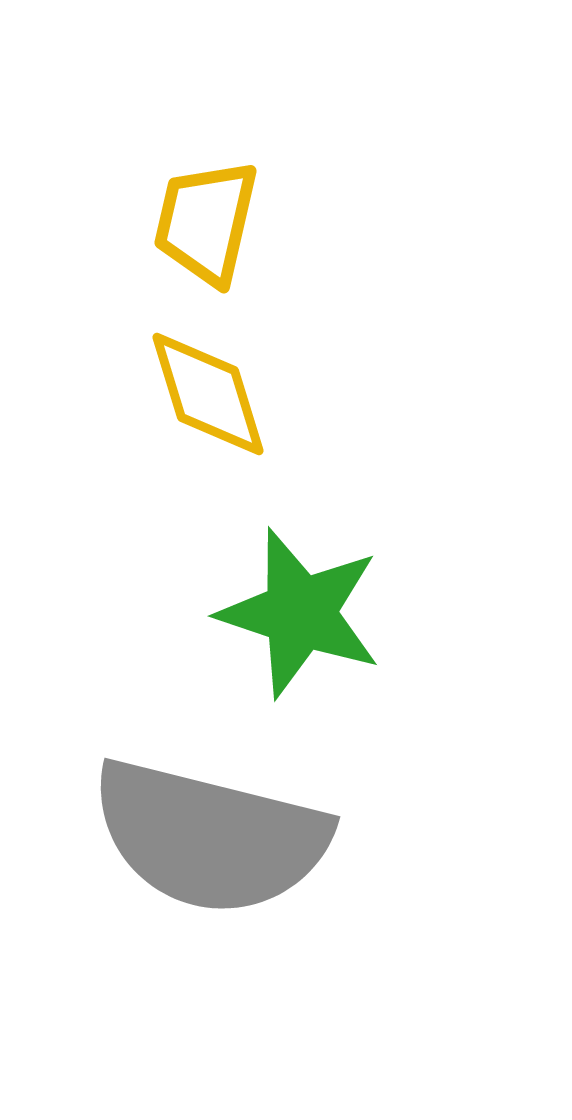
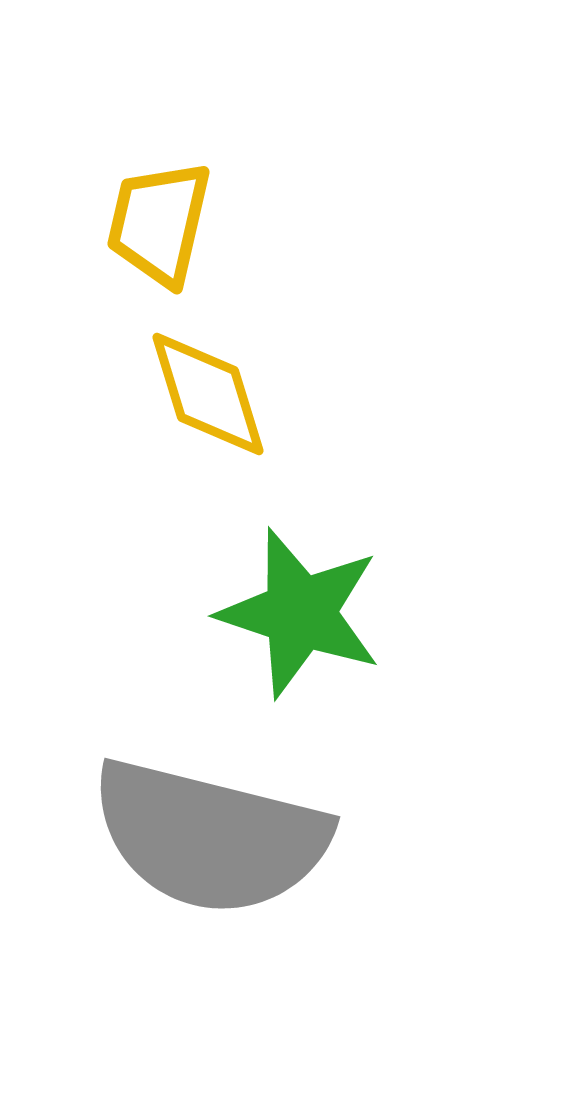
yellow trapezoid: moved 47 px left, 1 px down
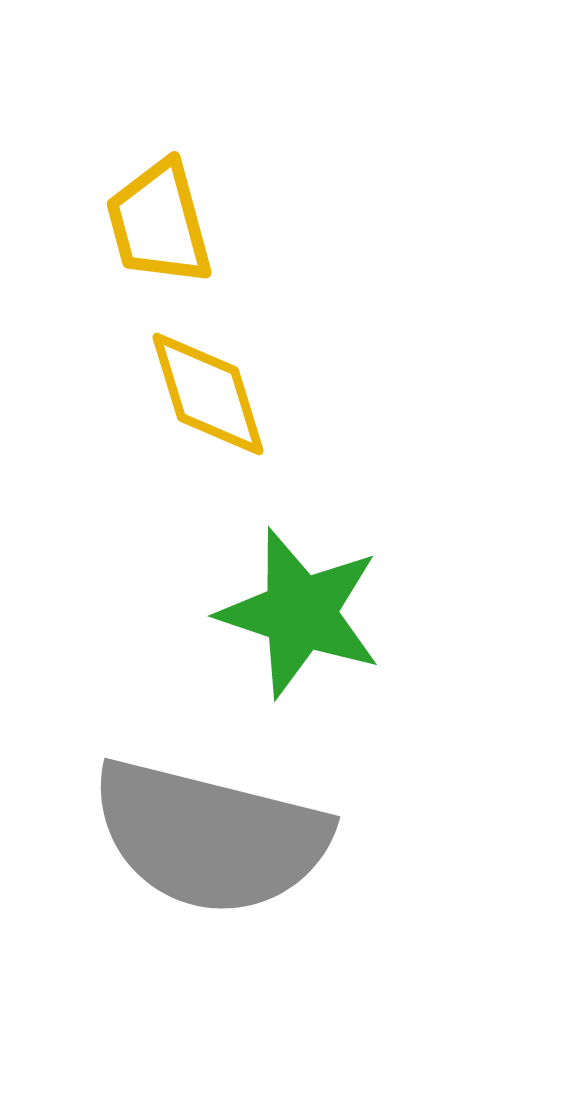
yellow trapezoid: rotated 28 degrees counterclockwise
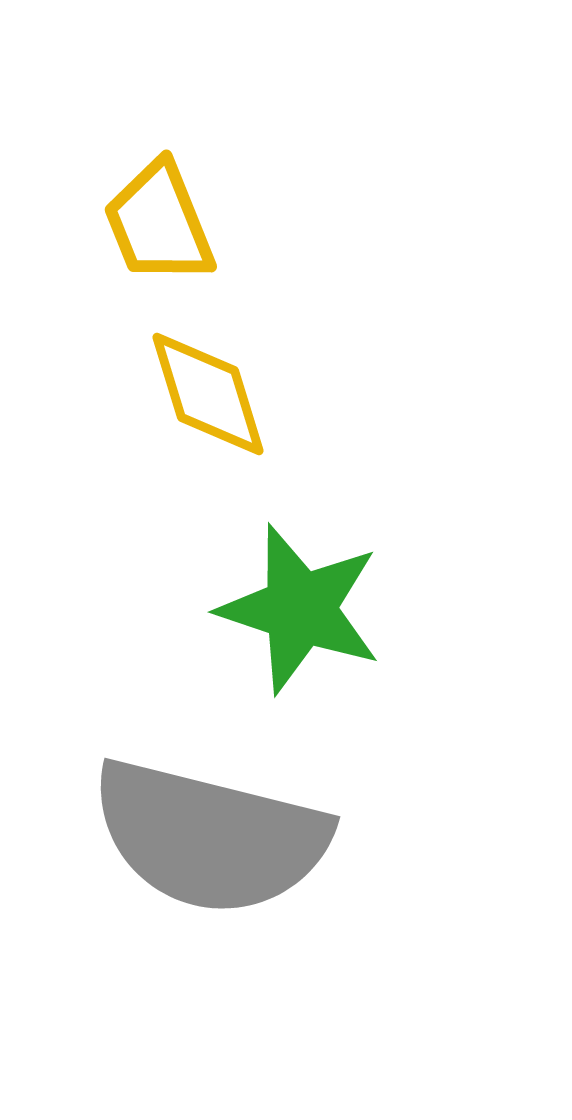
yellow trapezoid: rotated 7 degrees counterclockwise
green star: moved 4 px up
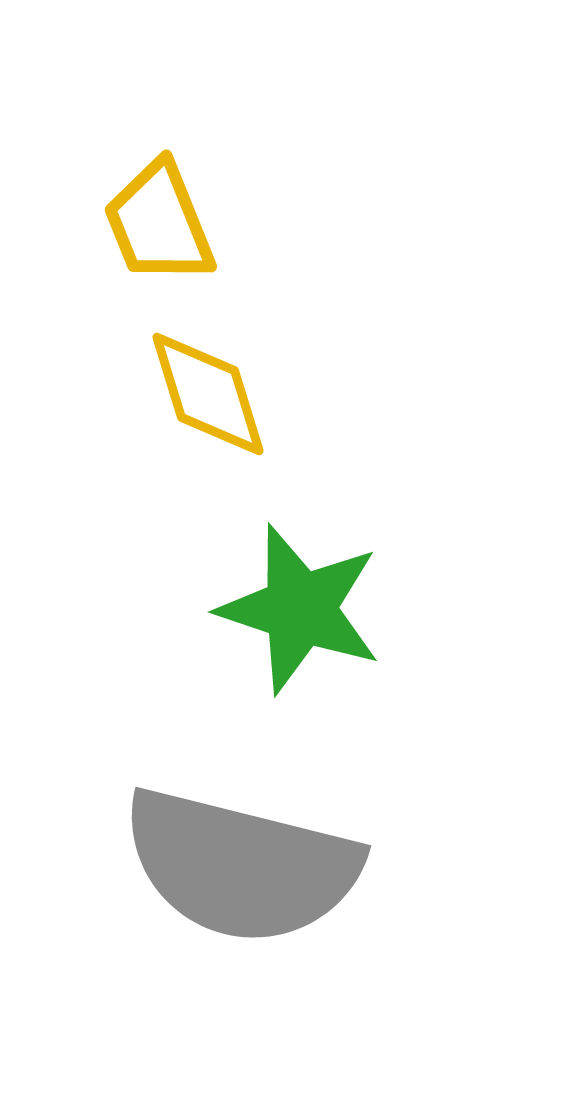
gray semicircle: moved 31 px right, 29 px down
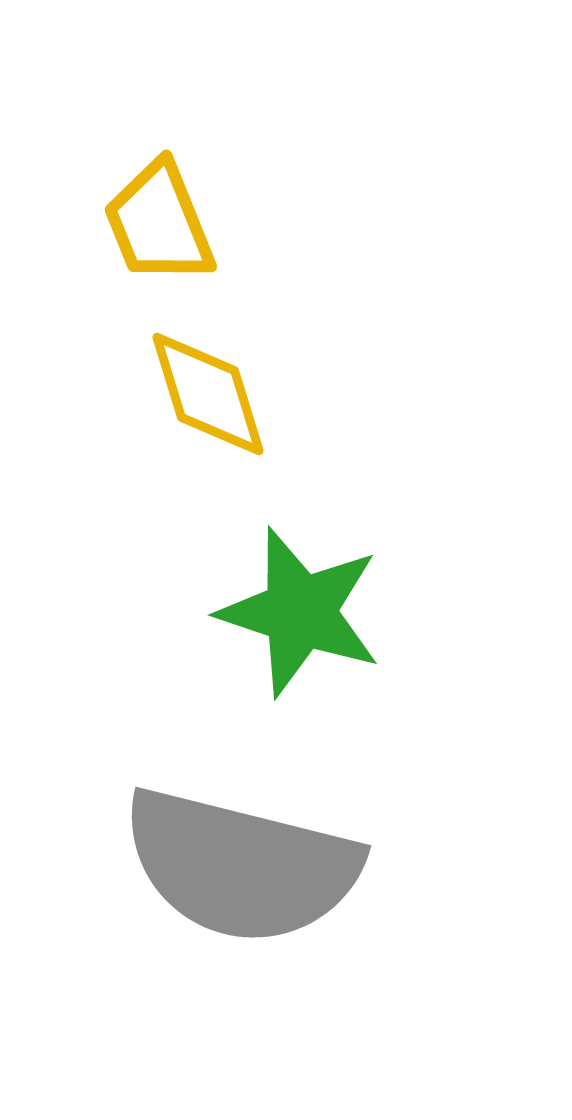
green star: moved 3 px down
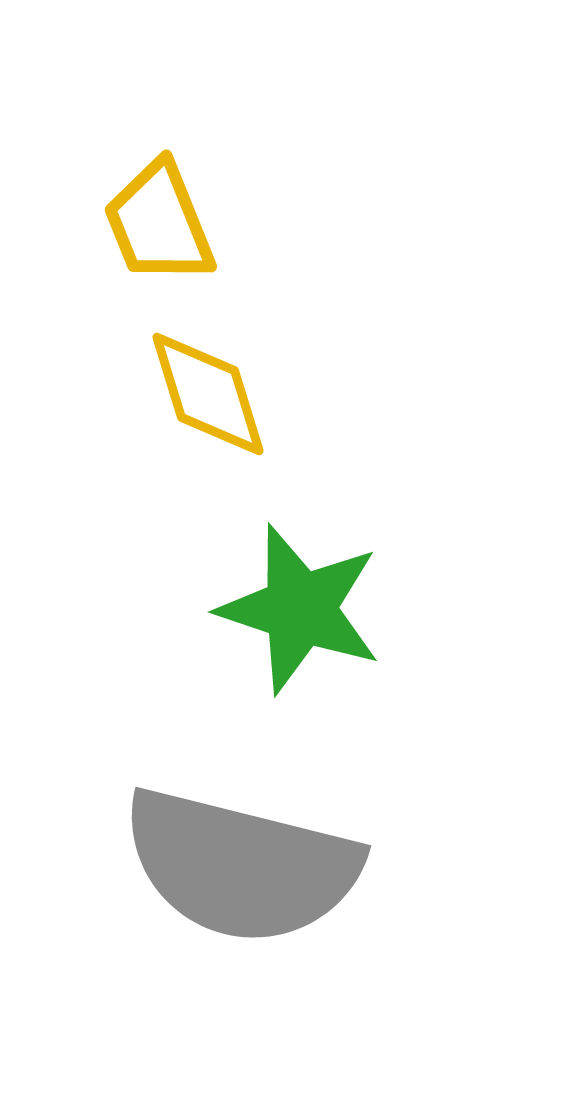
green star: moved 3 px up
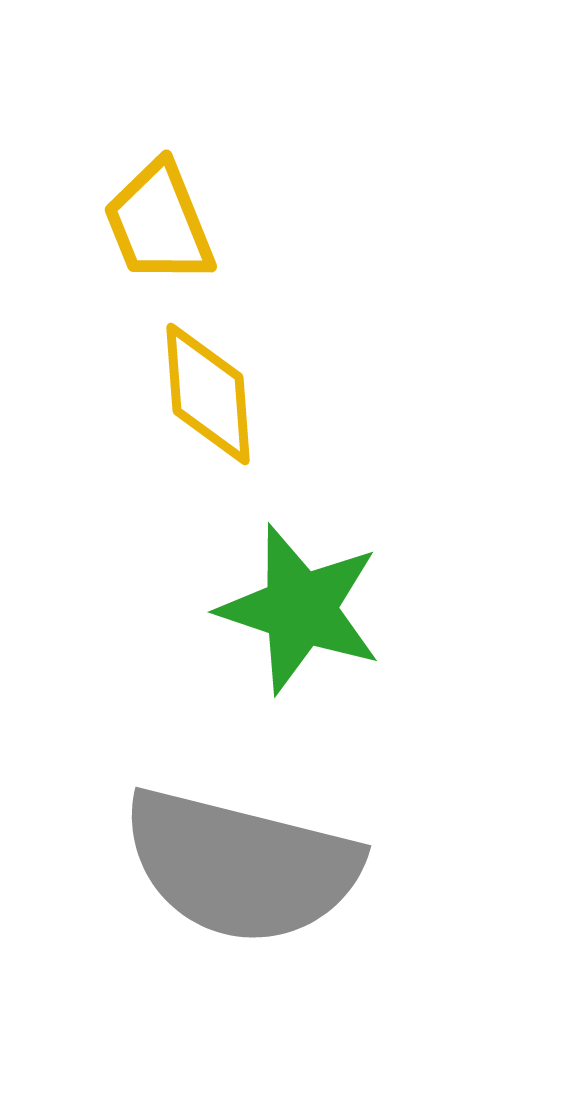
yellow diamond: rotated 13 degrees clockwise
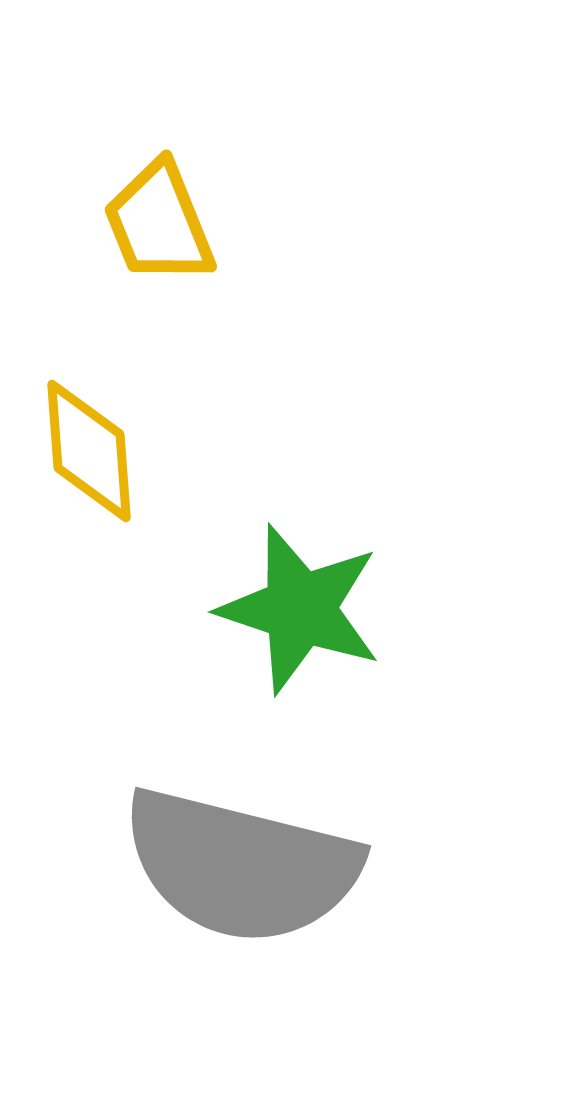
yellow diamond: moved 119 px left, 57 px down
